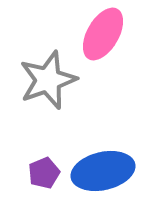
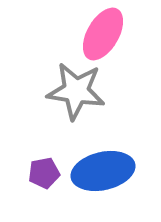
gray star: moved 28 px right, 11 px down; rotated 28 degrees clockwise
purple pentagon: rotated 12 degrees clockwise
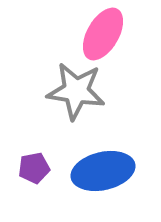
purple pentagon: moved 10 px left, 5 px up
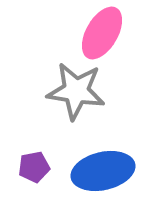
pink ellipse: moved 1 px left, 1 px up
purple pentagon: moved 1 px up
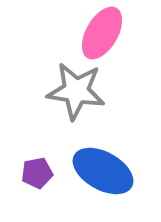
purple pentagon: moved 3 px right, 6 px down
blue ellipse: rotated 42 degrees clockwise
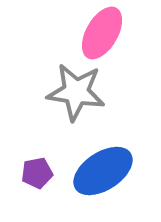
gray star: moved 1 px down
blue ellipse: rotated 62 degrees counterclockwise
